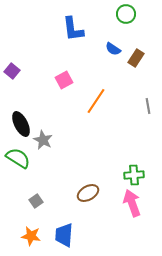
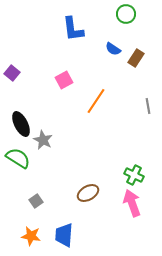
purple square: moved 2 px down
green cross: rotated 30 degrees clockwise
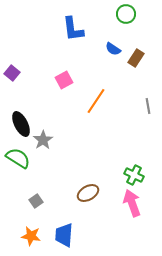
gray star: rotated 12 degrees clockwise
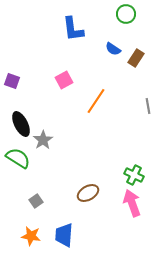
purple square: moved 8 px down; rotated 21 degrees counterclockwise
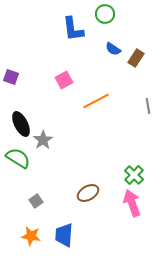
green circle: moved 21 px left
purple square: moved 1 px left, 4 px up
orange line: rotated 28 degrees clockwise
green cross: rotated 18 degrees clockwise
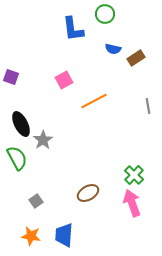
blue semicircle: rotated 21 degrees counterclockwise
brown rectangle: rotated 24 degrees clockwise
orange line: moved 2 px left
green semicircle: moved 1 px left; rotated 30 degrees clockwise
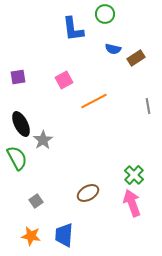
purple square: moved 7 px right; rotated 28 degrees counterclockwise
